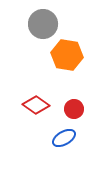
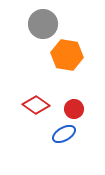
blue ellipse: moved 4 px up
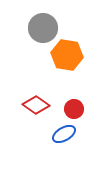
gray circle: moved 4 px down
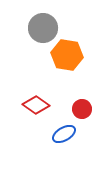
red circle: moved 8 px right
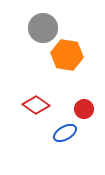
red circle: moved 2 px right
blue ellipse: moved 1 px right, 1 px up
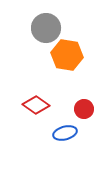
gray circle: moved 3 px right
blue ellipse: rotated 15 degrees clockwise
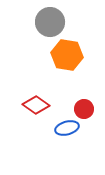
gray circle: moved 4 px right, 6 px up
blue ellipse: moved 2 px right, 5 px up
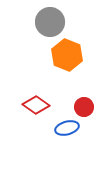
orange hexagon: rotated 12 degrees clockwise
red circle: moved 2 px up
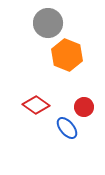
gray circle: moved 2 px left, 1 px down
blue ellipse: rotated 65 degrees clockwise
